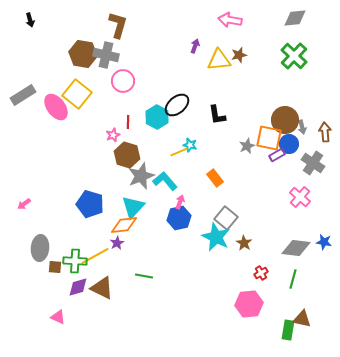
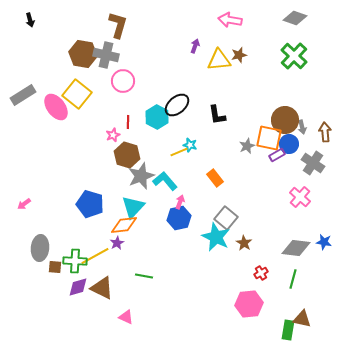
gray diamond at (295, 18): rotated 25 degrees clockwise
pink triangle at (58, 317): moved 68 px right
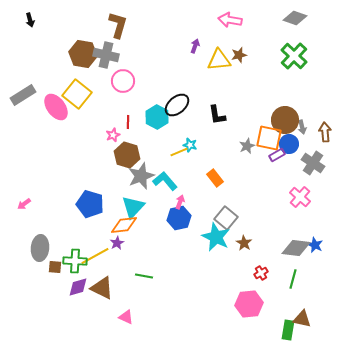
blue star at (324, 242): moved 9 px left, 3 px down; rotated 14 degrees clockwise
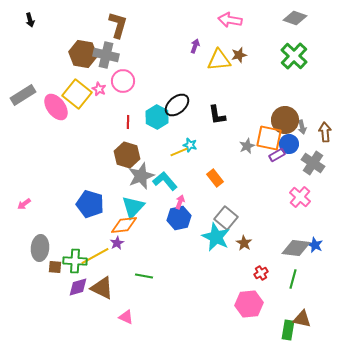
pink star at (113, 135): moved 14 px left, 46 px up; rotated 24 degrees counterclockwise
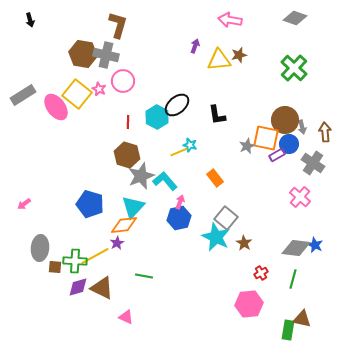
green cross at (294, 56): moved 12 px down
orange square at (269, 138): moved 3 px left
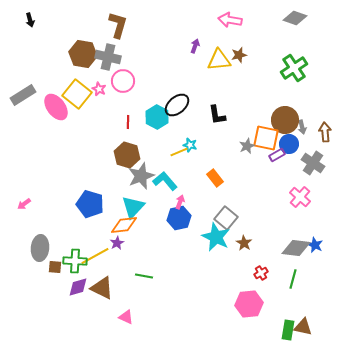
gray cross at (106, 55): moved 2 px right, 2 px down
green cross at (294, 68): rotated 12 degrees clockwise
brown triangle at (302, 319): moved 1 px right, 8 px down
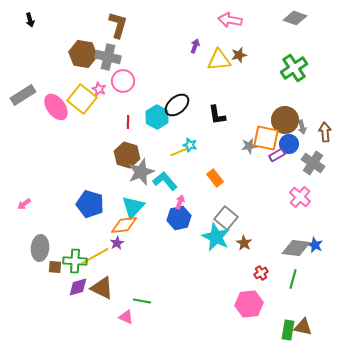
yellow square at (77, 94): moved 5 px right, 5 px down
gray star at (247, 146): moved 2 px right; rotated 14 degrees clockwise
gray star at (141, 176): moved 4 px up
green line at (144, 276): moved 2 px left, 25 px down
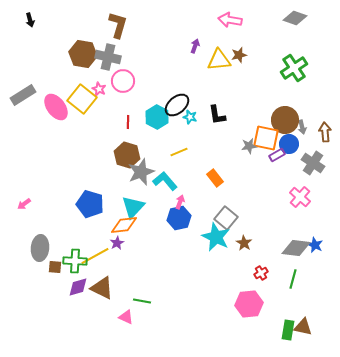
cyan star at (190, 145): moved 28 px up
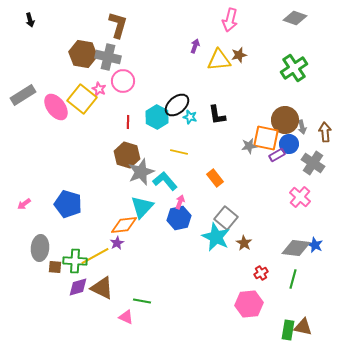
pink arrow at (230, 20): rotated 85 degrees counterclockwise
yellow line at (179, 152): rotated 36 degrees clockwise
blue pentagon at (90, 204): moved 22 px left
cyan triangle at (133, 207): moved 9 px right
